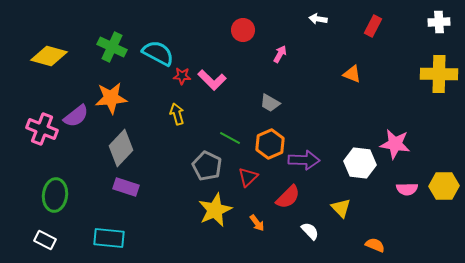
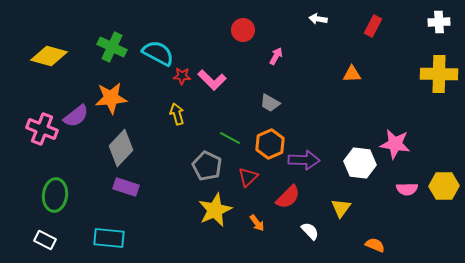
pink arrow: moved 4 px left, 2 px down
orange triangle: rotated 24 degrees counterclockwise
yellow triangle: rotated 20 degrees clockwise
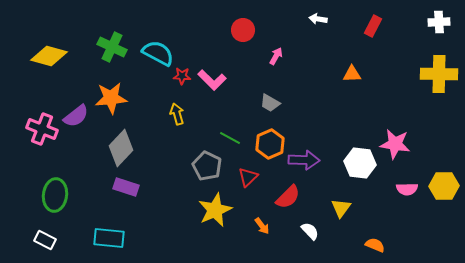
orange arrow: moved 5 px right, 3 px down
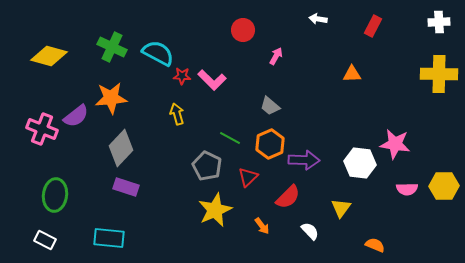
gray trapezoid: moved 3 px down; rotated 10 degrees clockwise
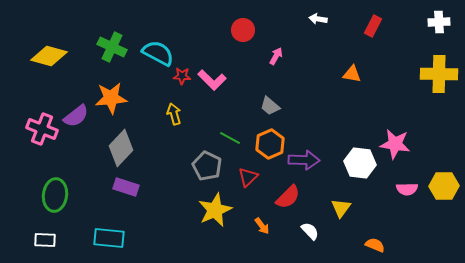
orange triangle: rotated 12 degrees clockwise
yellow arrow: moved 3 px left
white rectangle: rotated 25 degrees counterclockwise
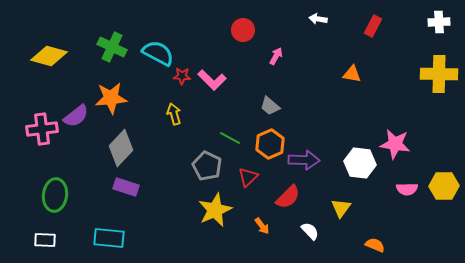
pink cross: rotated 28 degrees counterclockwise
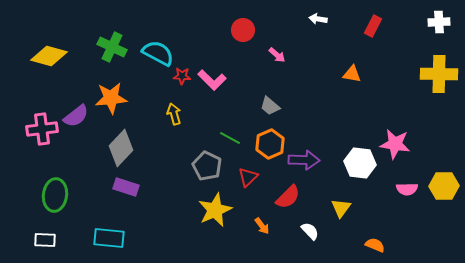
pink arrow: moved 1 px right, 1 px up; rotated 102 degrees clockwise
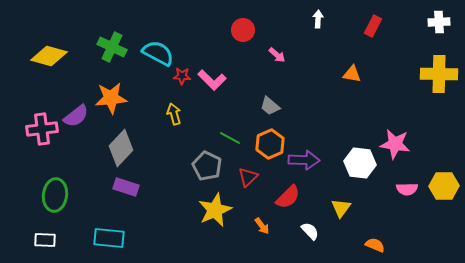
white arrow: rotated 84 degrees clockwise
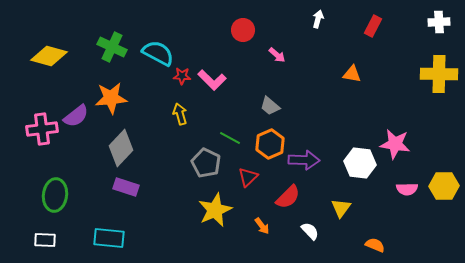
white arrow: rotated 12 degrees clockwise
yellow arrow: moved 6 px right
gray pentagon: moved 1 px left, 3 px up
